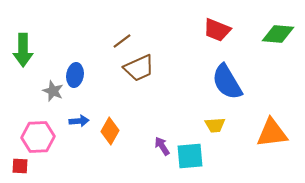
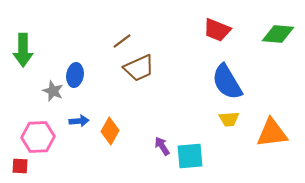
yellow trapezoid: moved 14 px right, 6 px up
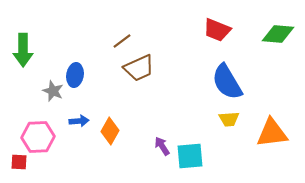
red square: moved 1 px left, 4 px up
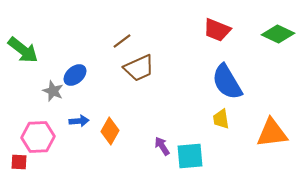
green diamond: rotated 20 degrees clockwise
green arrow: rotated 52 degrees counterclockwise
blue ellipse: rotated 40 degrees clockwise
yellow trapezoid: moved 8 px left; rotated 85 degrees clockwise
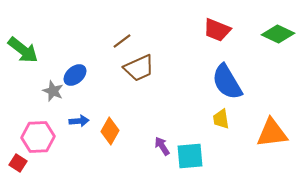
red square: moved 1 px left, 1 px down; rotated 30 degrees clockwise
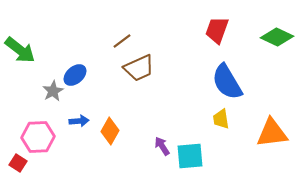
red trapezoid: rotated 88 degrees clockwise
green diamond: moved 1 px left, 3 px down
green arrow: moved 3 px left
gray star: rotated 20 degrees clockwise
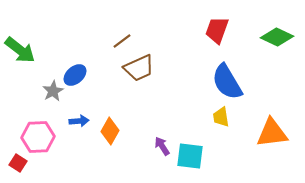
yellow trapezoid: moved 2 px up
cyan square: rotated 12 degrees clockwise
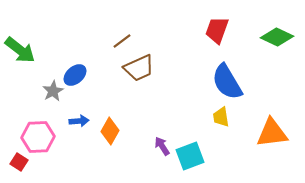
cyan square: rotated 28 degrees counterclockwise
red square: moved 1 px right, 1 px up
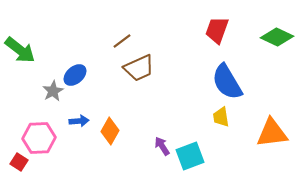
pink hexagon: moved 1 px right, 1 px down
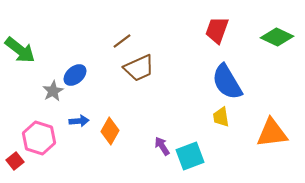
pink hexagon: rotated 20 degrees clockwise
red square: moved 4 px left, 1 px up; rotated 18 degrees clockwise
